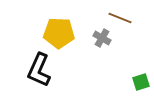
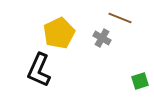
yellow pentagon: rotated 28 degrees counterclockwise
green square: moved 1 px left, 1 px up
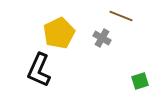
brown line: moved 1 px right, 2 px up
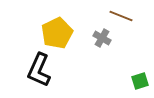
yellow pentagon: moved 2 px left
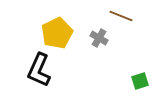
gray cross: moved 3 px left
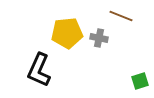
yellow pentagon: moved 10 px right; rotated 20 degrees clockwise
gray cross: rotated 18 degrees counterclockwise
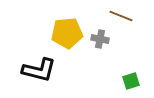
gray cross: moved 1 px right, 1 px down
black L-shape: rotated 100 degrees counterclockwise
green square: moved 9 px left
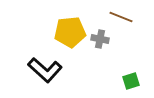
brown line: moved 1 px down
yellow pentagon: moved 3 px right, 1 px up
black L-shape: moved 6 px right; rotated 28 degrees clockwise
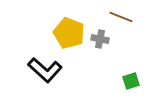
yellow pentagon: moved 1 px left, 1 px down; rotated 28 degrees clockwise
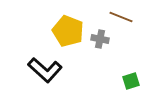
yellow pentagon: moved 1 px left, 2 px up
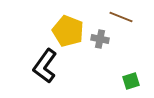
black L-shape: moved 4 px up; rotated 84 degrees clockwise
